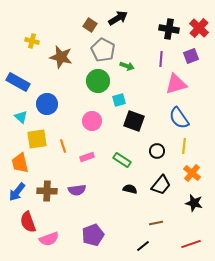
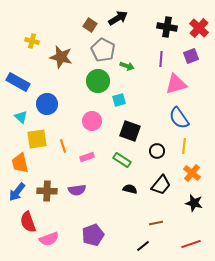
black cross: moved 2 px left, 2 px up
black square: moved 4 px left, 10 px down
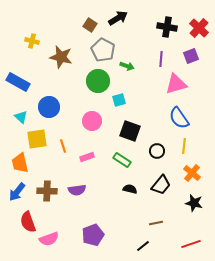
blue circle: moved 2 px right, 3 px down
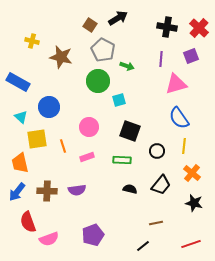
pink circle: moved 3 px left, 6 px down
green rectangle: rotated 30 degrees counterclockwise
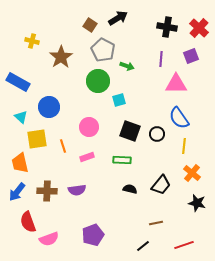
brown star: rotated 25 degrees clockwise
pink triangle: rotated 15 degrees clockwise
black circle: moved 17 px up
black star: moved 3 px right
red line: moved 7 px left, 1 px down
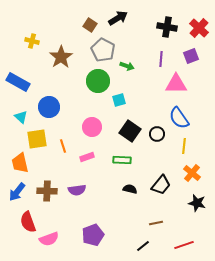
pink circle: moved 3 px right
black square: rotated 15 degrees clockwise
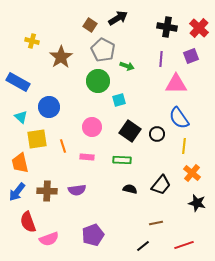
pink rectangle: rotated 24 degrees clockwise
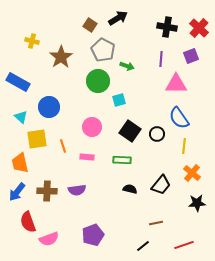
black star: rotated 18 degrees counterclockwise
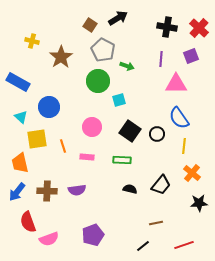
black star: moved 2 px right
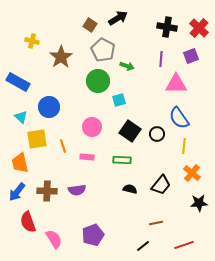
pink semicircle: moved 5 px right; rotated 102 degrees counterclockwise
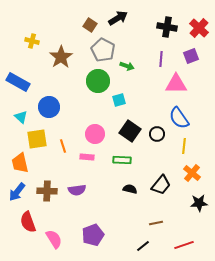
pink circle: moved 3 px right, 7 px down
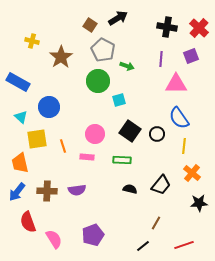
brown line: rotated 48 degrees counterclockwise
